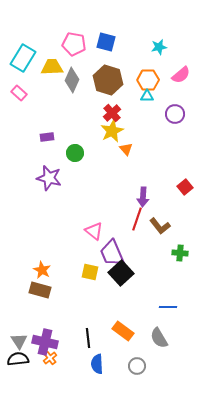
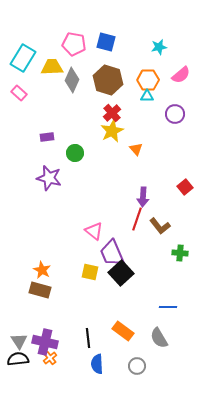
orange triangle: moved 10 px right
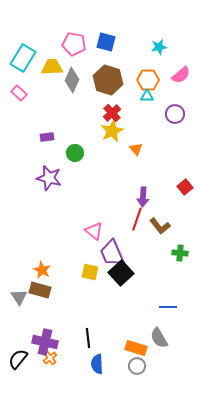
orange rectangle: moved 13 px right, 17 px down; rotated 20 degrees counterclockwise
gray triangle: moved 44 px up
black semicircle: rotated 45 degrees counterclockwise
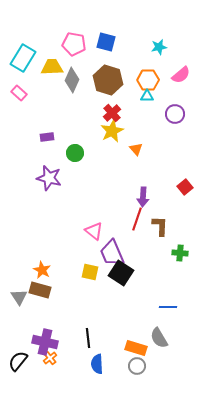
brown L-shape: rotated 140 degrees counterclockwise
black square: rotated 15 degrees counterclockwise
black semicircle: moved 2 px down
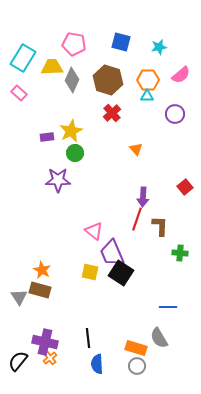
blue square: moved 15 px right
yellow star: moved 41 px left
purple star: moved 9 px right, 2 px down; rotated 15 degrees counterclockwise
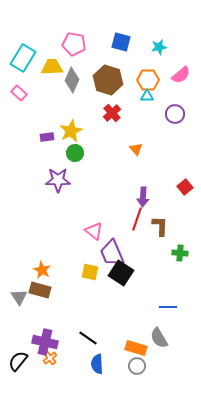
black line: rotated 48 degrees counterclockwise
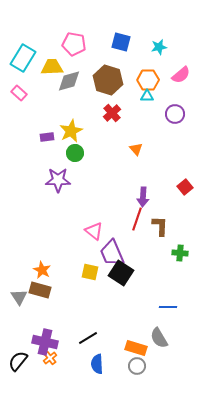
gray diamond: moved 3 px left, 1 px down; rotated 50 degrees clockwise
black line: rotated 66 degrees counterclockwise
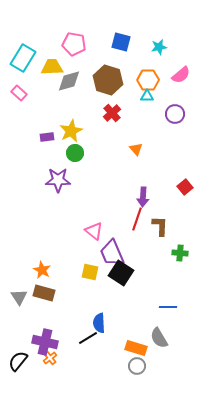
brown rectangle: moved 4 px right, 3 px down
blue semicircle: moved 2 px right, 41 px up
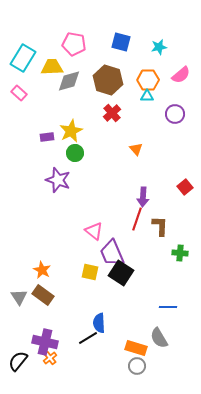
purple star: rotated 20 degrees clockwise
brown rectangle: moved 1 px left, 2 px down; rotated 20 degrees clockwise
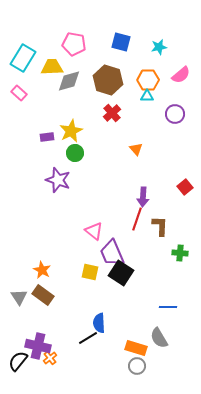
purple cross: moved 7 px left, 4 px down
